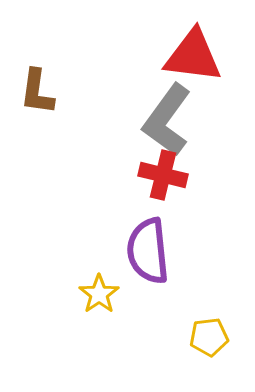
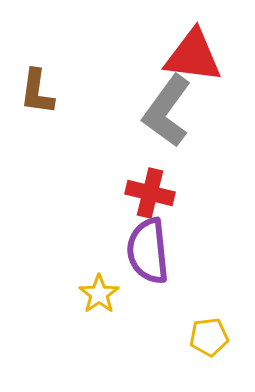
gray L-shape: moved 9 px up
red cross: moved 13 px left, 18 px down
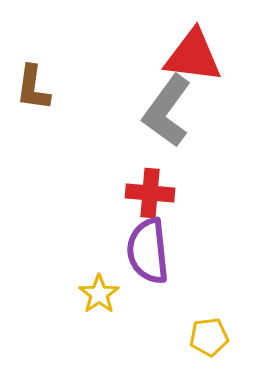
brown L-shape: moved 4 px left, 4 px up
red cross: rotated 9 degrees counterclockwise
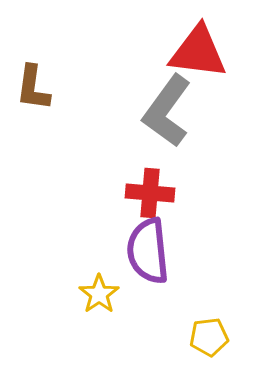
red triangle: moved 5 px right, 4 px up
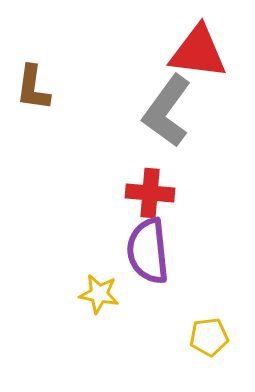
yellow star: rotated 27 degrees counterclockwise
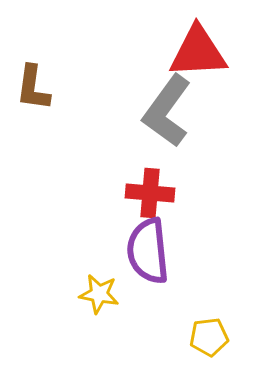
red triangle: rotated 10 degrees counterclockwise
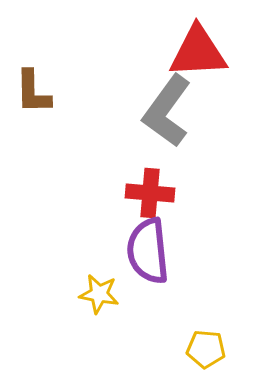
brown L-shape: moved 4 px down; rotated 9 degrees counterclockwise
yellow pentagon: moved 3 px left, 12 px down; rotated 12 degrees clockwise
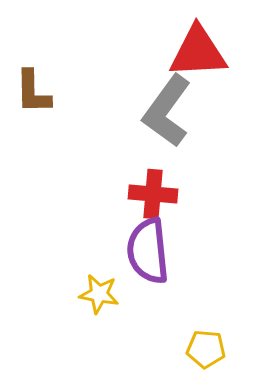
red cross: moved 3 px right, 1 px down
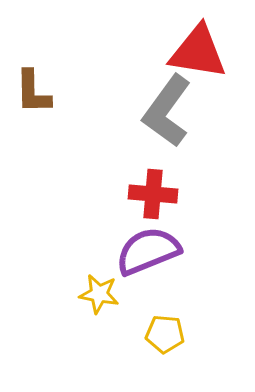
red triangle: rotated 12 degrees clockwise
purple semicircle: rotated 74 degrees clockwise
yellow pentagon: moved 41 px left, 15 px up
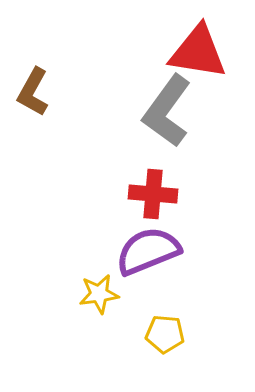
brown L-shape: rotated 30 degrees clockwise
yellow star: rotated 18 degrees counterclockwise
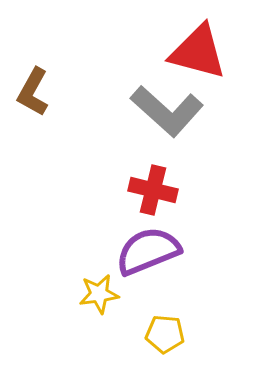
red triangle: rotated 6 degrees clockwise
gray L-shape: rotated 84 degrees counterclockwise
red cross: moved 4 px up; rotated 9 degrees clockwise
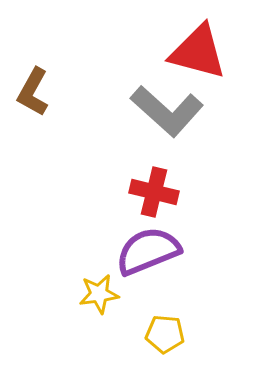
red cross: moved 1 px right, 2 px down
